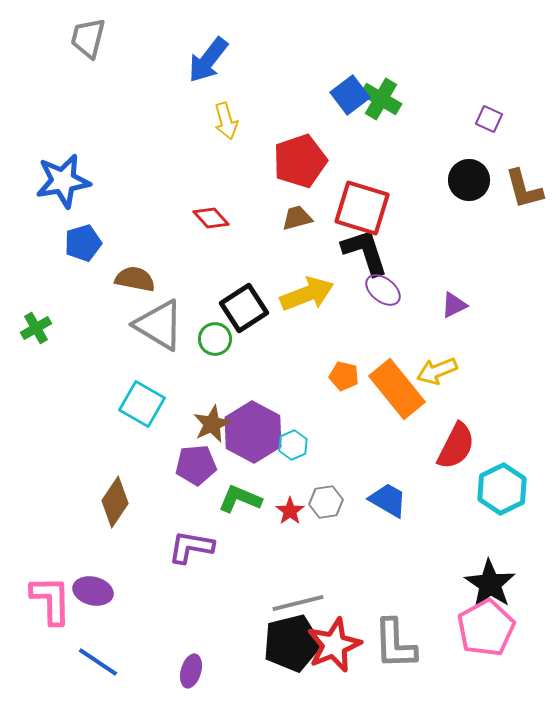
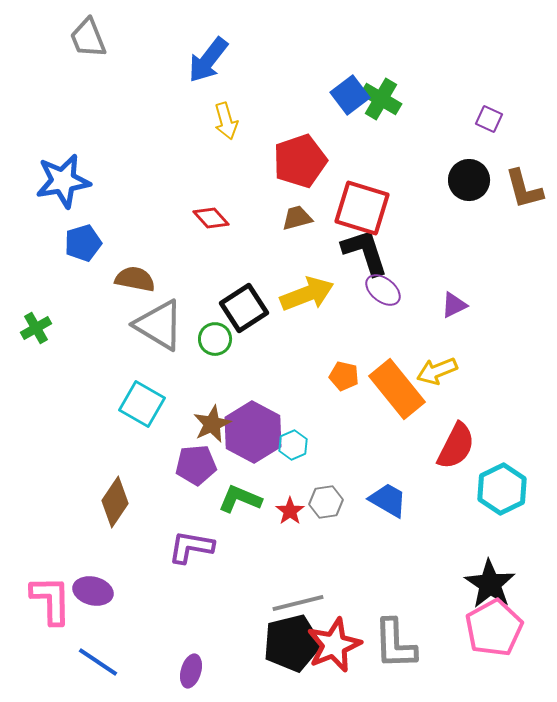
gray trapezoid at (88, 38): rotated 36 degrees counterclockwise
pink pentagon at (486, 628): moved 8 px right
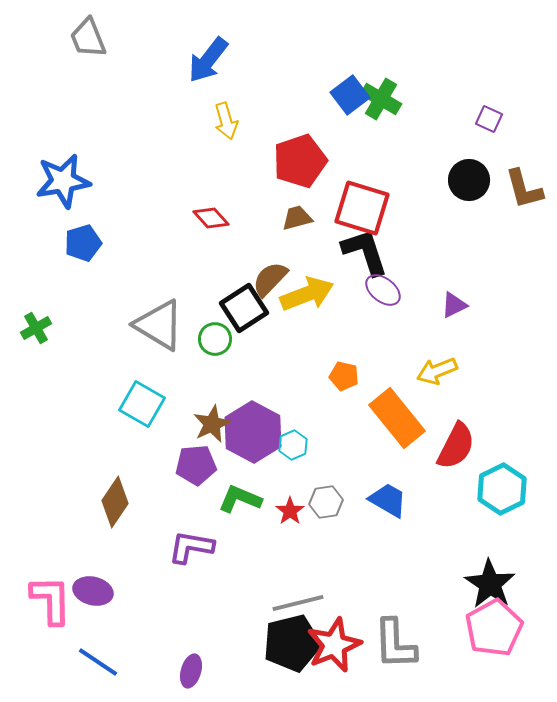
brown semicircle at (135, 279): moved 135 px right; rotated 57 degrees counterclockwise
orange rectangle at (397, 389): moved 29 px down
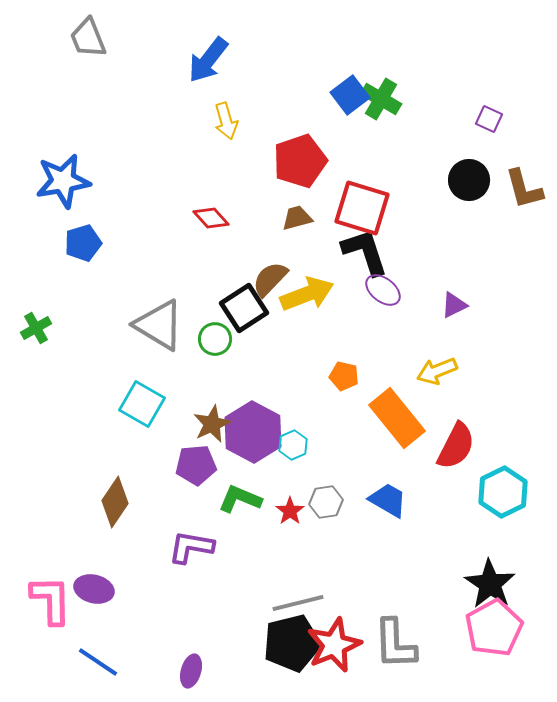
cyan hexagon at (502, 489): moved 1 px right, 3 px down
purple ellipse at (93, 591): moved 1 px right, 2 px up
